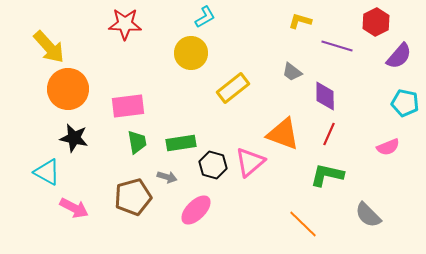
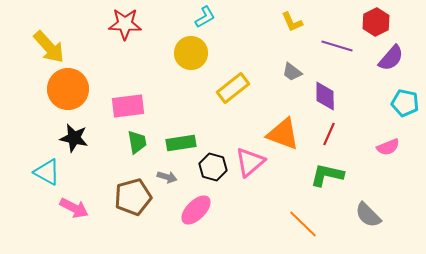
yellow L-shape: moved 8 px left, 1 px down; rotated 130 degrees counterclockwise
purple semicircle: moved 8 px left, 2 px down
black hexagon: moved 2 px down
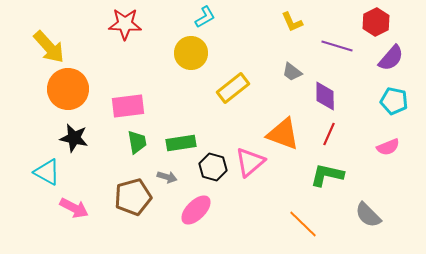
cyan pentagon: moved 11 px left, 2 px up
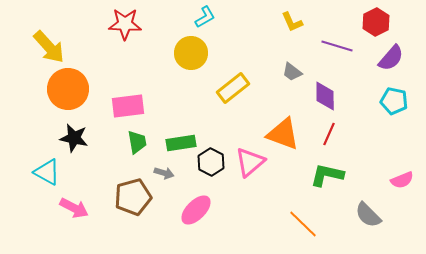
pink semicircle: moved 14 px right, 33 px down
black hexagon: moved 2 px left, 5 px up; rotated 12 degrees clockwise
gray arrow: moved 3 px left, 4 px up
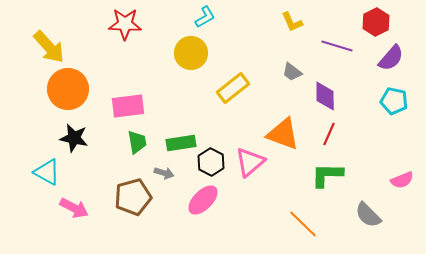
green L-shape: rotated 12 degrees counterclockwise
pink ellipse: moved 7 px right, 10 px up
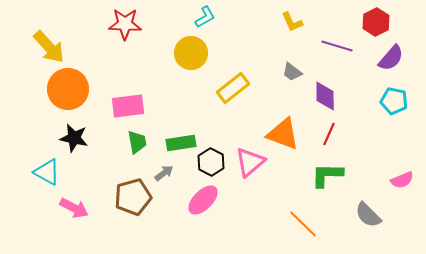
gray arrow: rotated 54 degrees counterclockwise
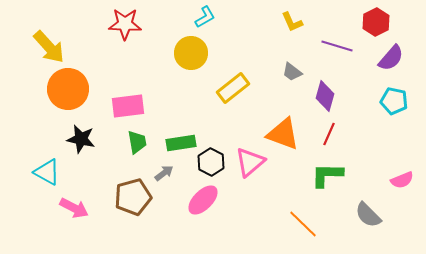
purple diamond: rotated 16 degrees clockwise
black star: moved 7 px right, 1 px down
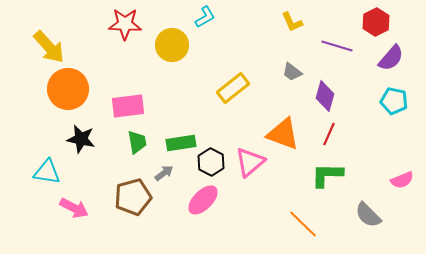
yellow circle: moved 19 px left, 8 px up
cyan triangle: rotated 20 degrees counterclockwise
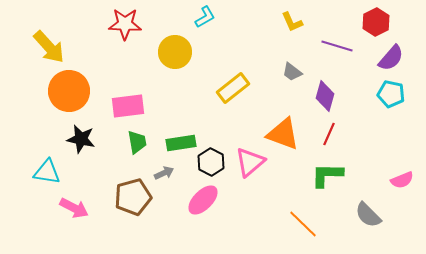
yellow circle: moved 3 px right, 7 px down
orange circle: moved 1 px right, 2 px down
cyan pentagon: moved 3 px left, 7 px up
gray arrow: rotated 12 degrees clockwise
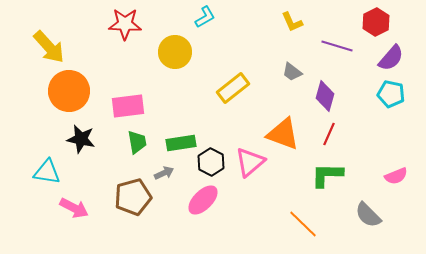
pink semicircle: moved 6 px left, 4 px up
